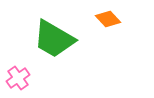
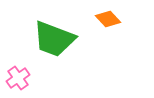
green trapezoid: rotated 9 degrees counterclockwise
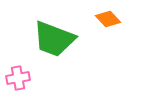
pink cross: rotated 25 degrees clockwise
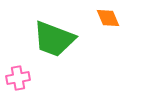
orange diamond: moved 1 px up; rotated 20 degrees clockwise
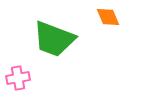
orange diamond: moved 1 px up
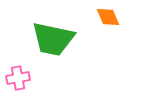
green trapezoid: moved 1 px left; rotated 9 degrees counterclockwise
